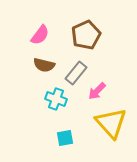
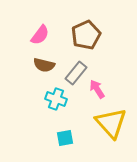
pink arrow: moved 2 px up; rotated 102 degrees clockwise
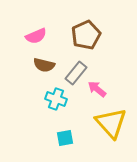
pink semicircle: moved 4 px left, 1 px down; rotated 30 degrees clockwise
pink arrow: rotated 18 degrees counterclockwise
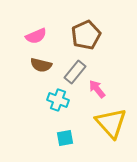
brown semicircle: moved 3 px left
gray rectangle: moved 1 px left, 1 px up
pink arrow: rotated 12 degrees clockwise
cyan cross: moved 2 px right, 1 px down
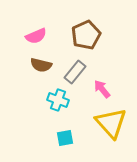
pink arrow: moved 5 px right
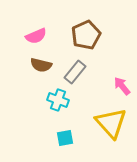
pink arrow: moved 20 px right, 3 px up
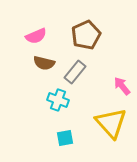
brown semicircle: moved 3 px right, 2 px up
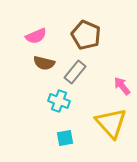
brown pentagon: rotated 24 degrees counterclockwise
cyan cross: moved 1 px right, 1 px down
